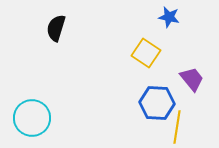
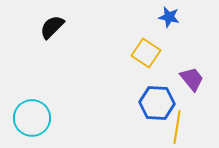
black semicircle: moved 4 px left, 1 px up; rotated 28 degrees clockwise
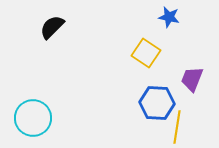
purple trapezoid: rotated 120 degrees counterclockwise
cyan circle: moved 1 px right
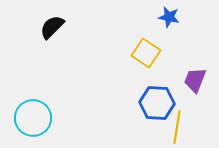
purple trapezoid: moved 3 px right, 1 px down
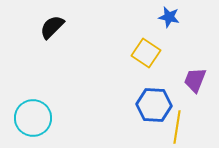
blue hexagon: moved 3 px left, 2 px down
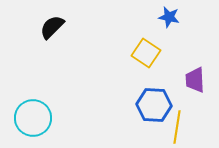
purple trapezoid: rotated 24 degrees counterclockwise
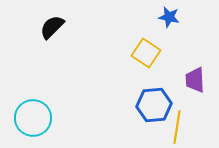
blue hexagon: rotated 8 degrees counterclockwise
